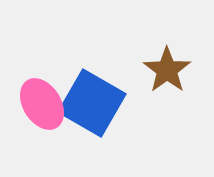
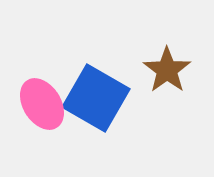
blue square: moved 4 px right, 5 px up
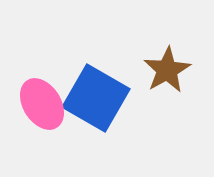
brown star: rotated 6 degrees clockwise
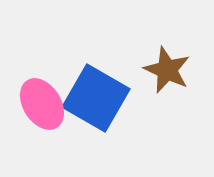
brown star: rotated 18 degrees counterclockwise
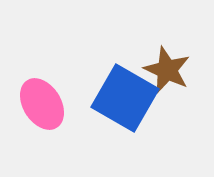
blue square: moved 29 px right
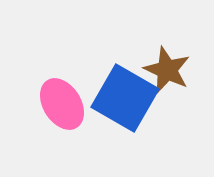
pink ellipse: moved 20 px right
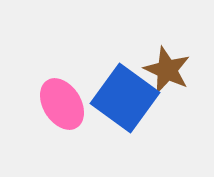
blue square: rotated 6 degrees clockwise
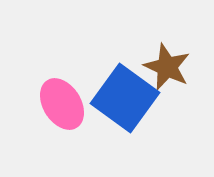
brown star: moved 3 px up
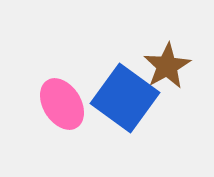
brown star: moved 1 px up; rotated 18 degrees clockwise
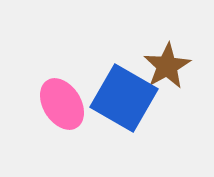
blue square: moved 1 px left; rotated 6 degrees counterclockwise
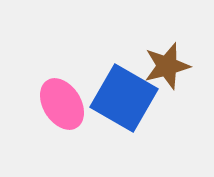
brown star: rotated 15 degrees clockwise
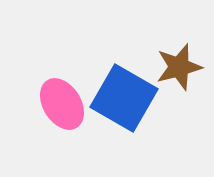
brown star: moved 12 px right, 1 px down
